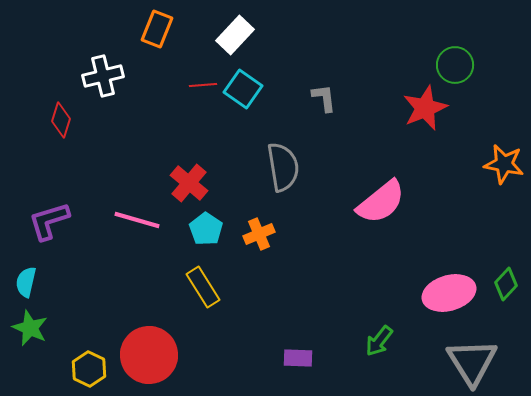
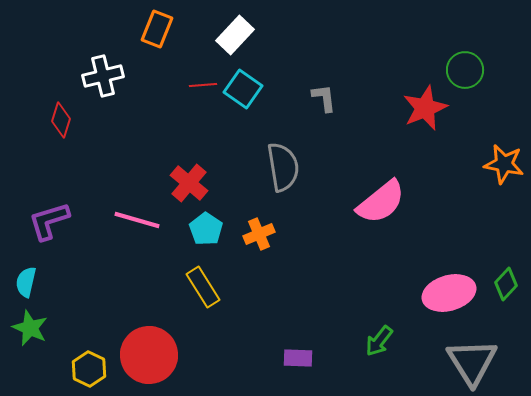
green circle: moved 10 px right, 5 px down
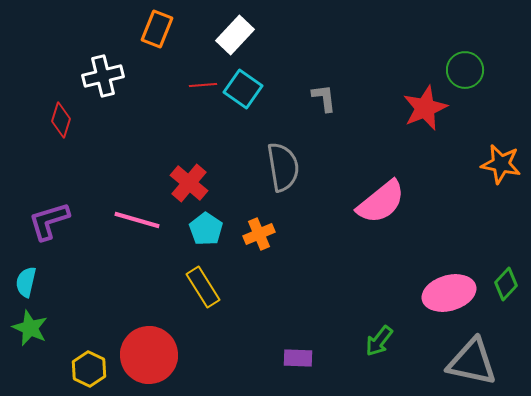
orange star: moved 3 px left
gray triangle: rotated 46 degrees counterclockwise
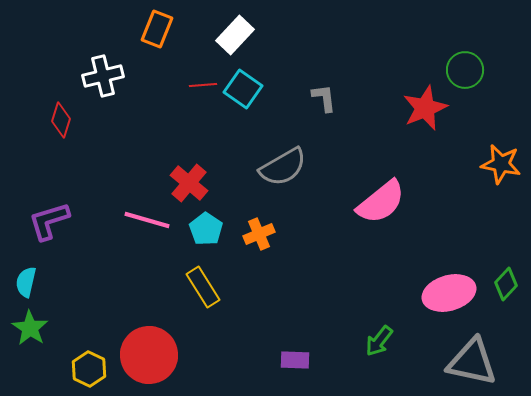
gray semicircle: rotated 69 degrees clockwise
pink line: moved 10 px right
green star: rotated 9 degrees clockwise
purple rectangle: moved 3 px left, 2 px down
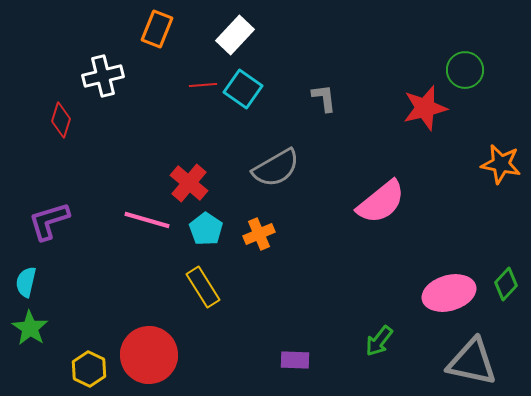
red star: rotated 9 degrees clockwise
gray semicircle: moved 7 px left, 1 px down
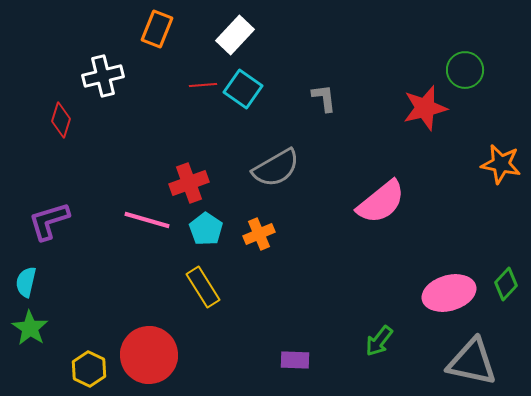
red cross: rotated 30 degrees clockwise
